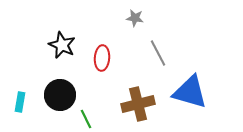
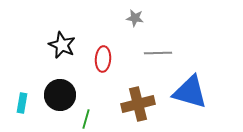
gray line: rotated 64 degrees counterclockwise
red ellipse: moved 1 px right, 1 px down
cyan rectangle: moved 2 px right, 1 px down
green line: rotated 42 degrees clockwise
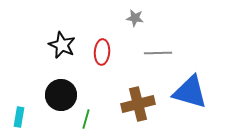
red ellipse: moved 1 px left, 7 px up
black circle: moved 1 px right
cyan rectangle: moved 3 px left, 14 px down
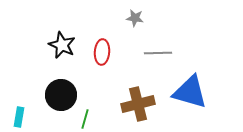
green line: moved 1 px left
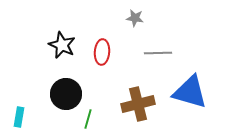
black circle: moved 5 px right, 1 px up
green line: moved 3 px right
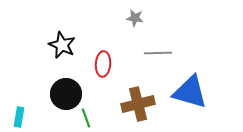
red ellipse: moved 1 px right, 12 px down
green line: moved 2 px left, 1 px up; rotated 36 degrees counterclockwise
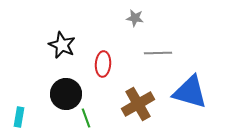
brown cross: rotated 16 degrees counterclockwise
